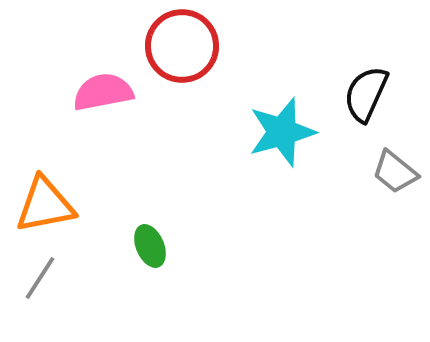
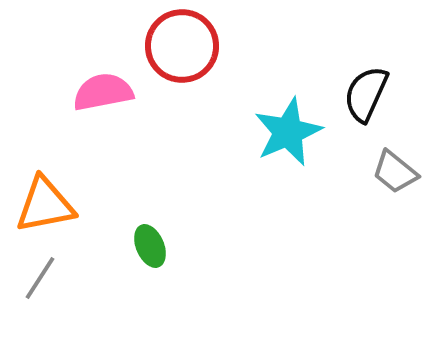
cyan star: moved 6 px right; rotated 8 degrees counterclockwise
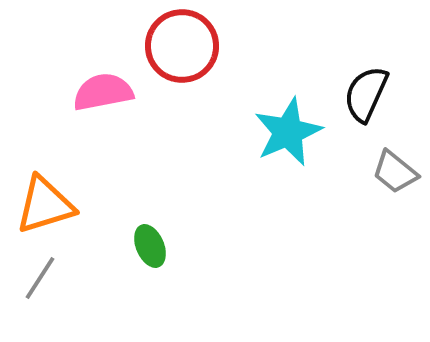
orange triangle: rotated 6 degrees counterclockwise
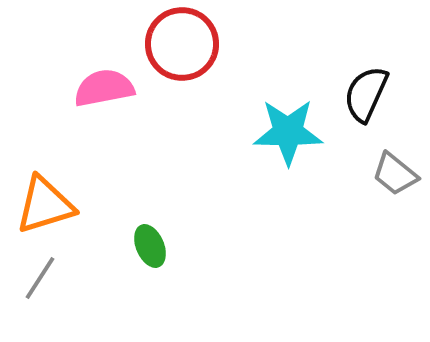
red circle: moved 2 px up
pink semicircle: moved 1 px right, 4 px up
cyan star: rotated 24 degrees clockwise
gray trapezoid: moved 2 px down
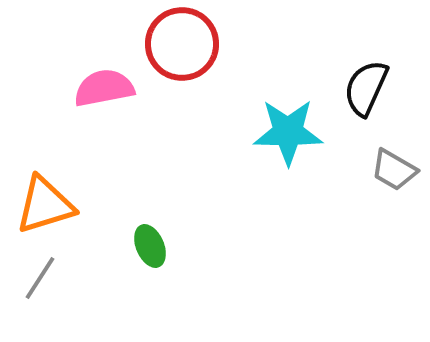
black semicircle: moved 6 px up
gray trapezoid: moved 1 px left, 4 px up; rotated 9 degrees counterclockwise
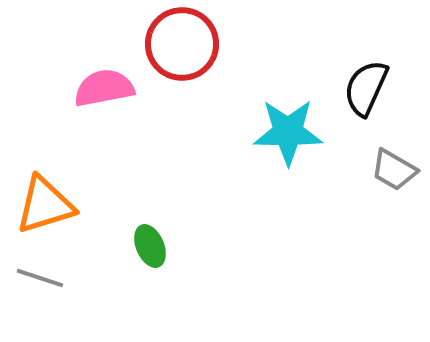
gray line: rotated 75 degrees clockwise
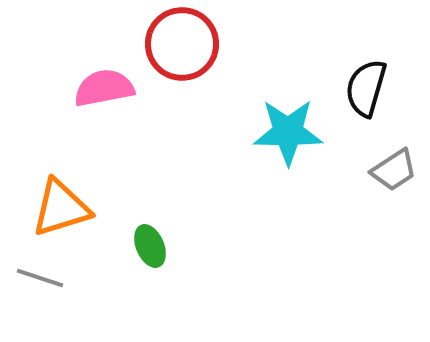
black semicircle: rotated 8 degrees counterclockwise
gray trapezoid: rotated 63 degrees counterclockwise
orange triangle: moved 16 px right, 3 px down
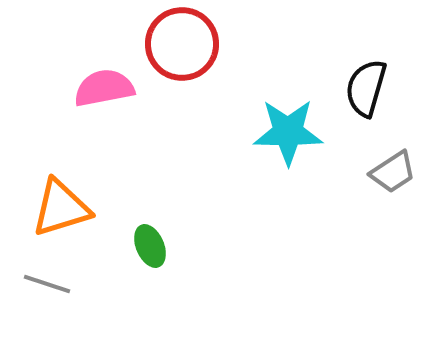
gray trapezoid: moved 1 px left, 2 px down
gray line: moved 7 px right, 6 px down
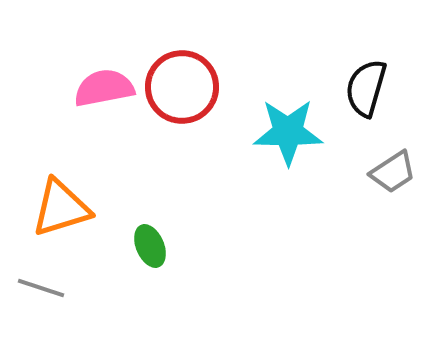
red circle: moved 43 px down
gray line: moved 6 px left, 4 px down
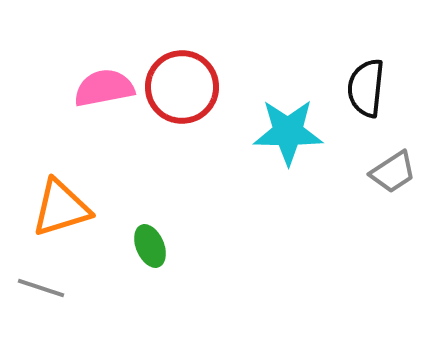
black semicircle: rotated 10 degrees counterclockwise
